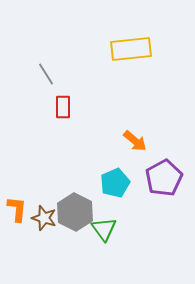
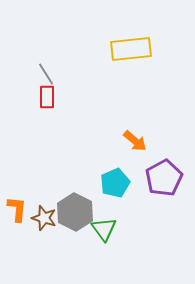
red rectangle: moved 16 px left, 10 px up
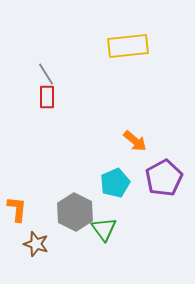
yellow rectangle: moved 3 px left, 3 px up
brown star: moved 8 px left, 26 px down
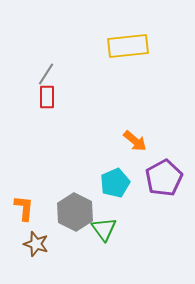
gray line: rotated 65 degrees clockwise
orange L-shape: moved 7 px right, 1 px up
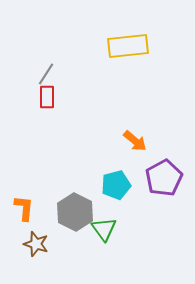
cyan pentagon: moved 1 px right, 2 px down; rotated 8 degrees clockwise
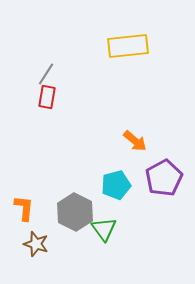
red rectangle: rotated 10 degrees clockwise
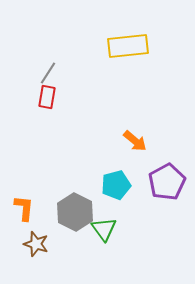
gray line: moved 2 px right, 1 px up
purple pentagon: moved 3 px right, 4 px down
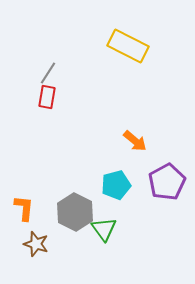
yellow rectangle: rotated 33 degrees clockwise
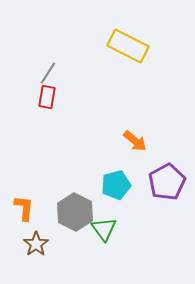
brown star: rotated 20 degrees clockwise
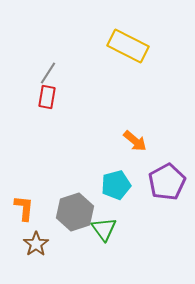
gray hexagon: rotated 15 degrees clockwise
